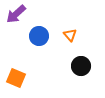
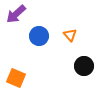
black circle: moved 3 px right
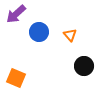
blue circle: moved 4 px up
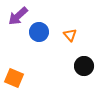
purple arrow: moved 2 px right, 2 px down
orange square: moved 2 px left
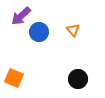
purple arrow: moved 3 px right
orange triangle: moved 3 px right, 5 px up
black circle: moved 6 px left, 13 px down
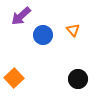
blue circle: moved 4 px right, 3 px down
orange square: rotated 24 degrees clockwise
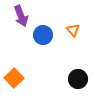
purple arrow: rotated 70 degrees counterclockwise
